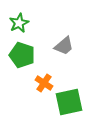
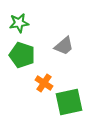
green star: rotated 18 degrees clockwise
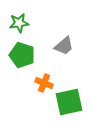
orange cross: rotated 12 degrees counterclockwise
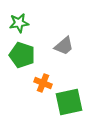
orange cross: moved 1 px left
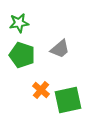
gray trapezoid: moved 4 px left, 3 px down
orange cross: moved 2 px left, 7 px down; rotated 18 degrees clockwise
green square: moved 1 px left, 2 px up
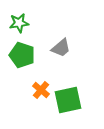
gray trapezoid: moved 1 px right, 1 px up
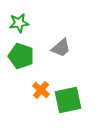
green pentagon: moved 1 px left, 1 px down
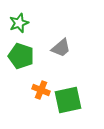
green star: rotated 12 degrees counterclockwise
orange cross: rotated 18 degrees counterclockwise
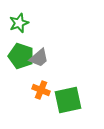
gray trapezoid: moved 22 px left, 10 px down
